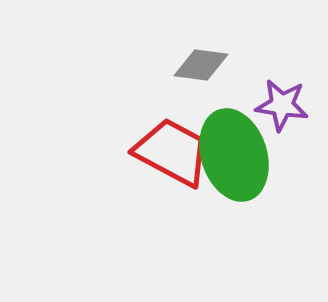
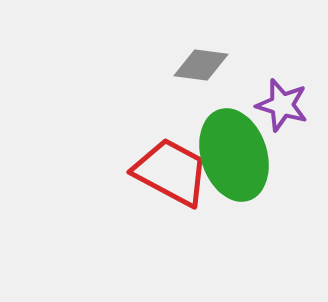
purple star: rotated 8 degrees clockwise
red trapezoid: moved 1 px left, 20 px down
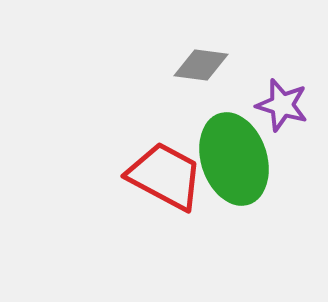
green ellipse: moved 4 px down
red trapezoid: moved 6 px left, 4 px down
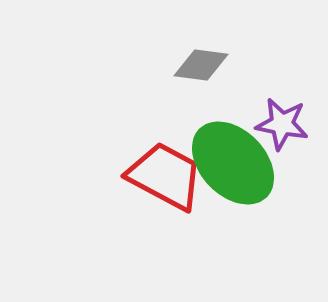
purple star: moved 19 px down; rotated 6 degrees counterclockwise
green ellipse: moved 1 px left, 4 px down; rotated 26 degrees counterclockwise
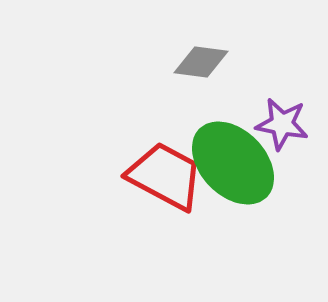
gray diamond: moved 3 px up
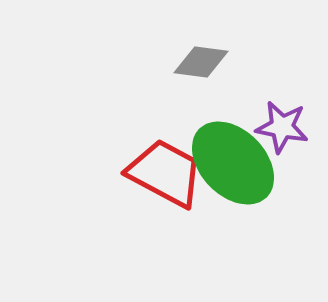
purple star: moved 3 px down
red trapezoid: moved 3 px up
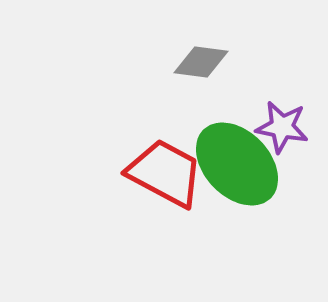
green ellipse: moved 4 px right, 1 px down
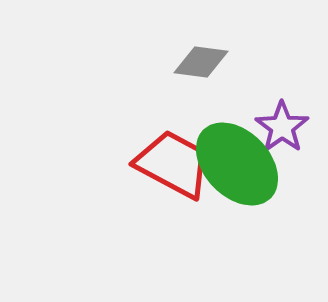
purple star: rotated 26 degrees clockwise
red trapezoid: moved 8 px right, 9 px up
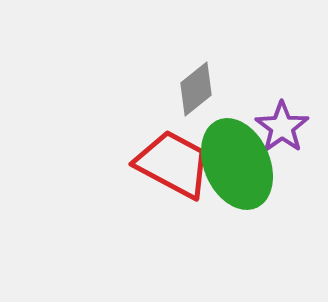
gray diamond: moved 5 px left, 27 px down; rotated 46 degrees counterclockwise
green ellipse: rotated 20 degrees clockwise
